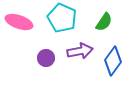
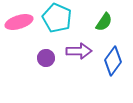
cyan pentagon: moved 5 px left
pink ellipse: rotated 36 degrees counterclockwise
purple arrow: moved 1 px left; rotated 10 degrees clockwise
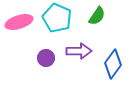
green semicircle: moved 7 px left, 6 px up
blue diamond: moved 3 px down
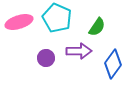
green semicircle: moved 11 px down
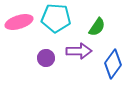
cyan pentagon: moved 1 px left; rotated 20 degrees counterclockwise
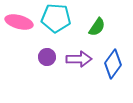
pink ellipse: rotated 32 degrees clockwise
purple arrow: moved 8 px down
purple circle: moved 1 px right, 1 px up
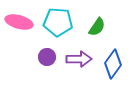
cyan pentagon: moved 2 px right, 4 px down
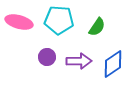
cyan pentagon: moved 1 px right, 2 px up
purple arrow: moved 2 px down
blue diamond: rotated 20 degrees clockwise
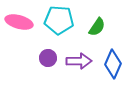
purple circle: moved 1 px right, 1 px down
blue diamond: rotated 32 degrees counterclockwise
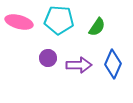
purple arrow: moved 4 px down
